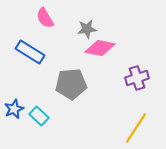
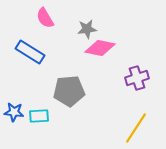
gray pentagon: moved 2 px left, 7 px down
blue star: moved 3 px down; rotated 30 degrees clockwise
cyan rectangle: rotated 48 degrees counterclockwise
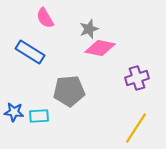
gray star: moved 2 px right; rotated 12 degrees counterclockwise
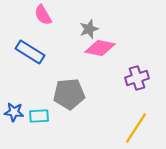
pink semicircle: moved 2 px left, 3 px up
gray pentagon: moved 3 px down
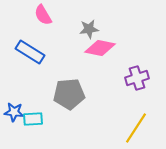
gray star: rotated 12 degrees clockwise
cyan rectangle: moved 6 px left, 3 px down
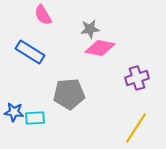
gray star: moved 1 px right
cyan rectangle: moved 2 px right, 1 px up
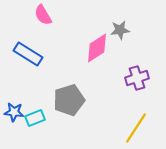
gray star: moved 30 px right, 1 px down
pink diamond: moved 3 px left; rotated 44 degrees counterclockwise
blue rectangle: moved 2 px left, 2 px down
gray pentagon: moved 6 px down; rotated 12 degrees counterclockwise
cyan rectangle: rotated 18 degrees counterclockwise
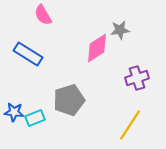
yellow line: moved 6 px left, 3 px up
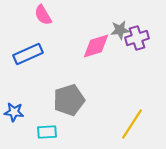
pink diamond: moved 1 px left, 2 px up; rotated 16 degrees clockwise
blue rectangle: rotated 56 degrees counterclockwise
purple cross: moved 40 px up
cyan rectangle: moved 12 px right, 14 px down; rotated 18 degrees clockwise
yellow line: moved 2 px right, 1 px up
